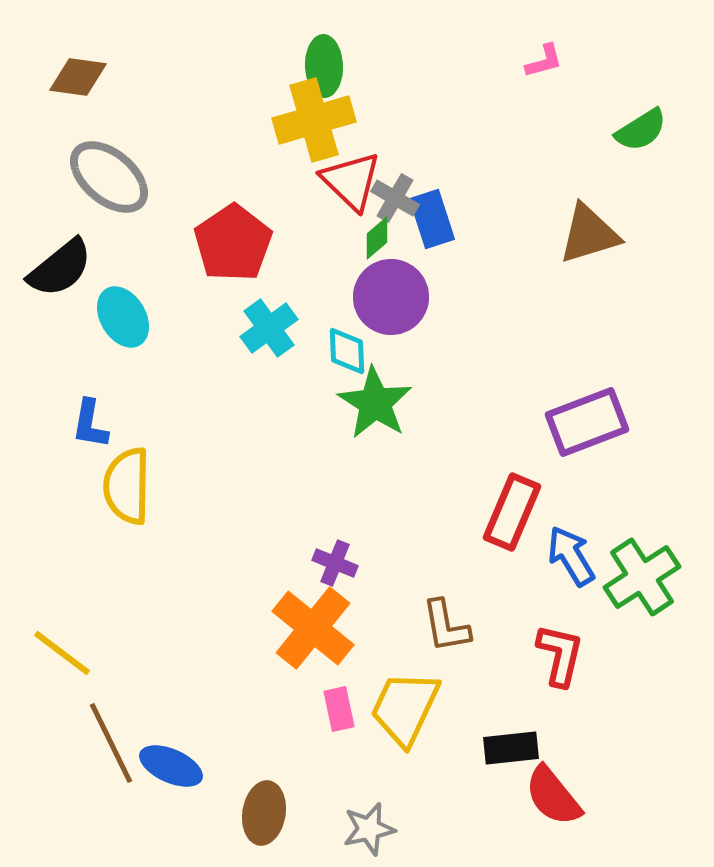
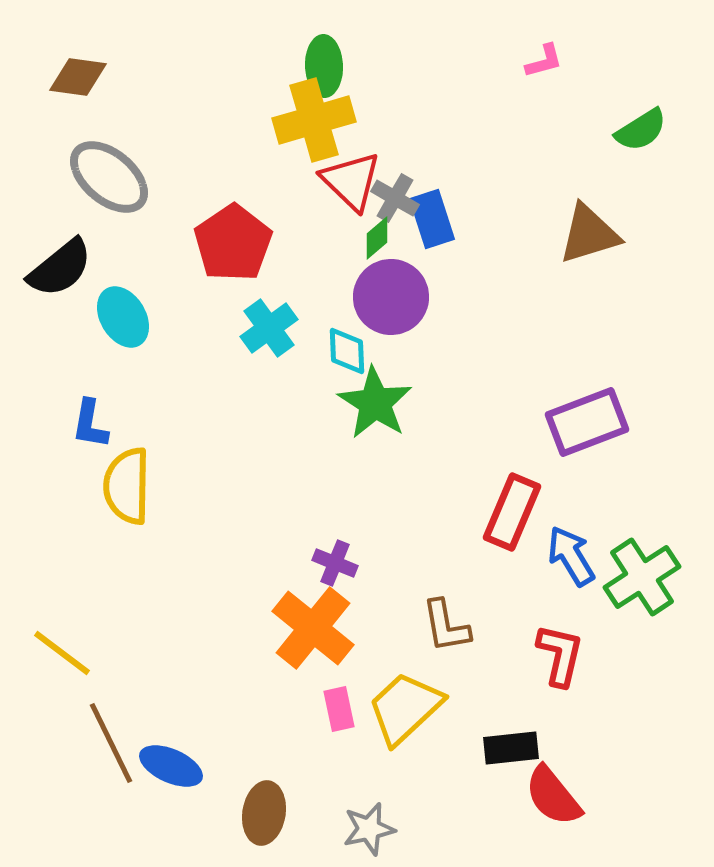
yellow trapezoid: rotated 22 degrees clockwise
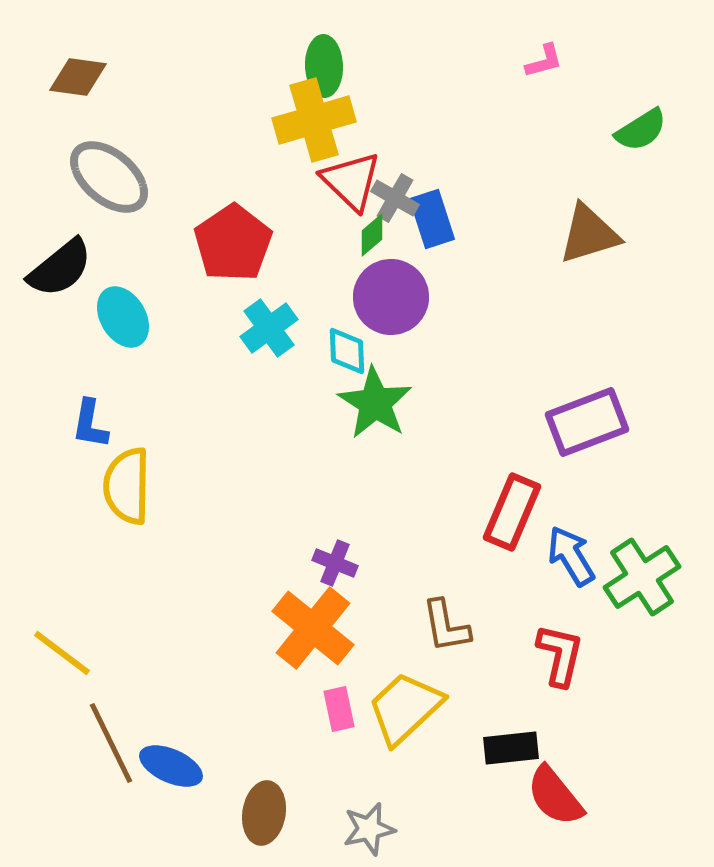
green diamond: moved 5 px left, 3 px up
red semicircle: moved 2 px right
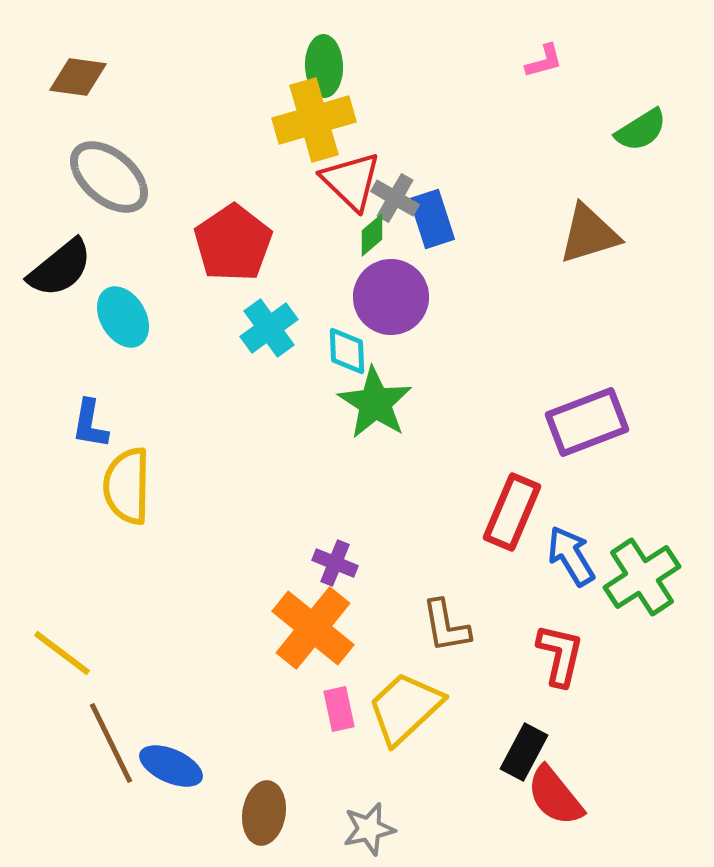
black rectangle: moved 13 px right, 4 px down; rotated 56 degrees counterclockwise
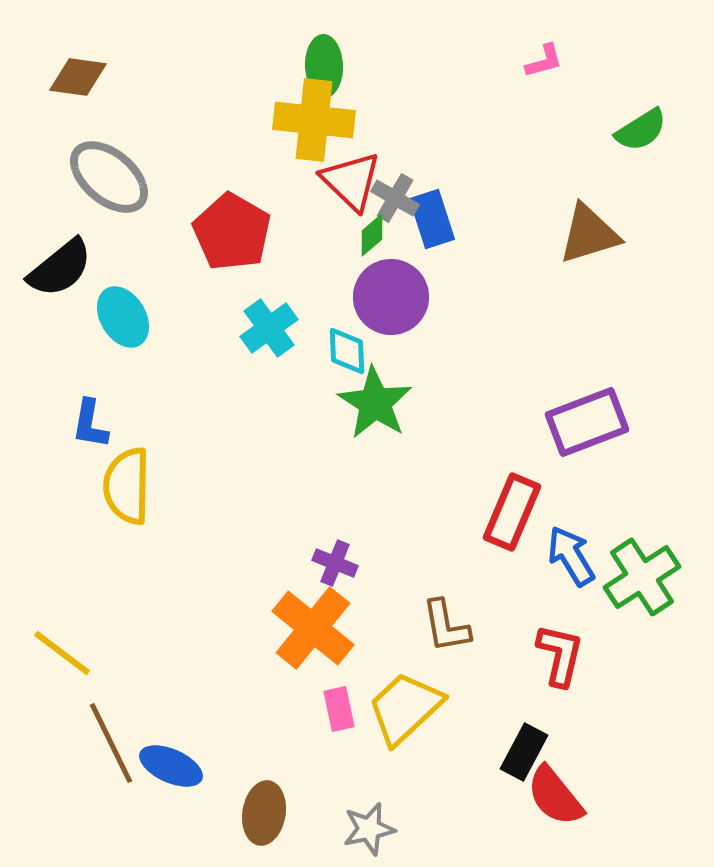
yellow cross: rotated 22 degrees clockwise
red pentagon: moved 1 px left, 11 px up; rotated 8 degrees counterclockwise
